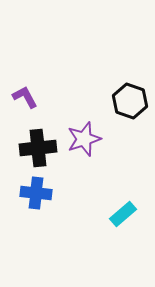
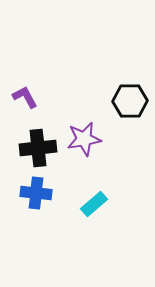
black hexagon: rotated 20 degrees counterclockwise
purple star: rotated 8 degrees clockwise
cyan rectangle: moved 29 px left, 10 px up
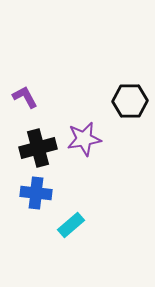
black cross: rotated 9 degrees counterclockwise
cyan rectangle: moved 23 px left, 21 px down
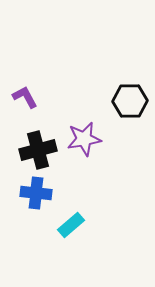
black cross: moved 2 px down
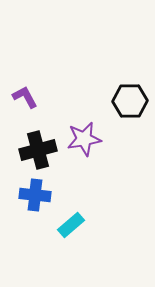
blue cross: moved 1 px left, 2 px down
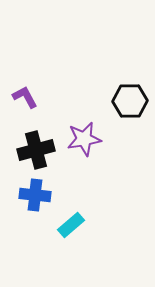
black cross: moved 2 px left
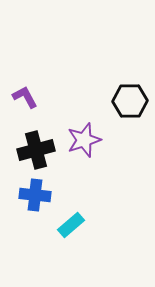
purple star: moved 1 px down; rotated 8 degrees counterclockwise
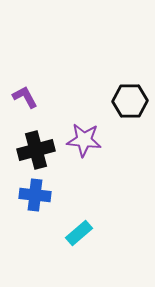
purple star: rotated 24 degrees clockwise
cyan rectangle: moved 8 px right, 8 px down
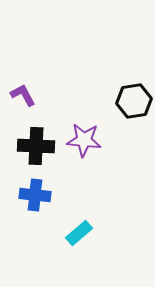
purple L-shape: moved 2 px left, 2 px up
black hexagon: moved 4 px right; rotated 8 degrees counterclockwise
black cross: moved 4 px up; rotated 18 degrees clockwise
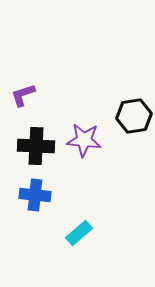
purple L-shape: rotated 80 degrees counterclockwise
black hexagon: moved 15 px down
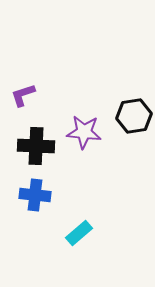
purple star: moved 8 px up
